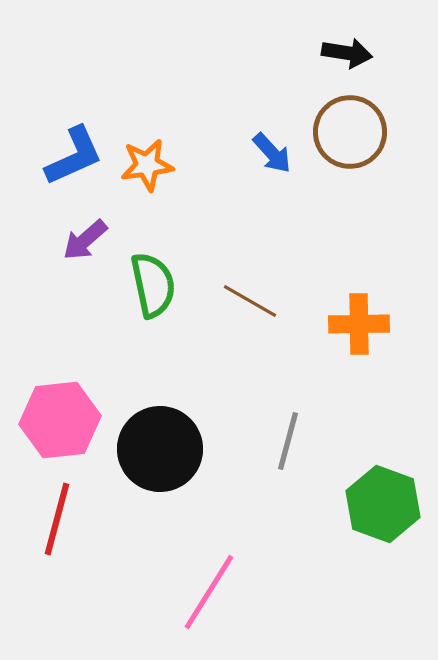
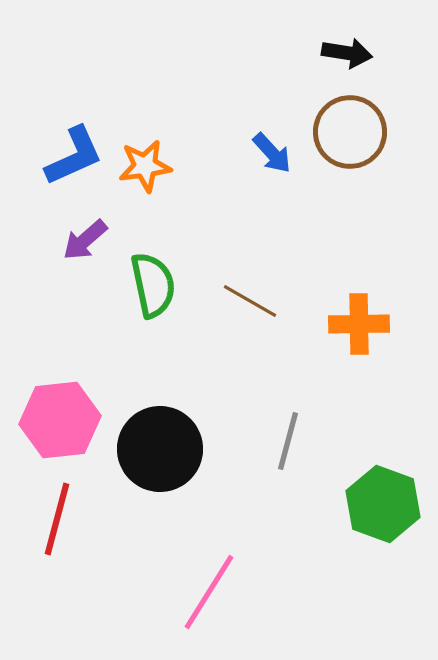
orange star: moved 2 px left, 1 px down
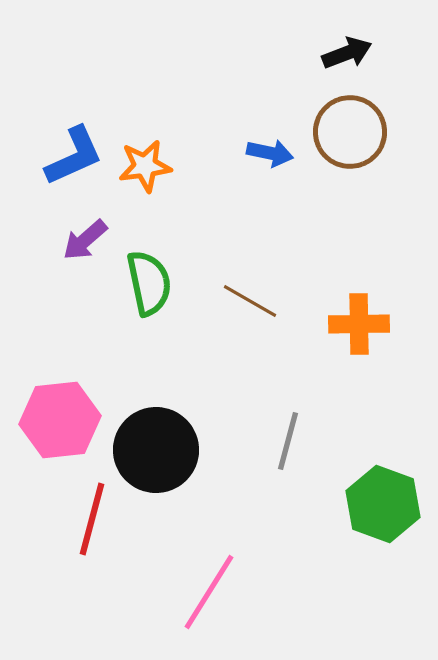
black arrow: rotated 30 degrees counterclockwise
blue arrow: moved 2 px left; rotated 36 degrees counterclockwise
green semicircle: moved 4 px left, 2 px up
black circle: moved 4 px left, 1 px down
red line: moved 35 px right
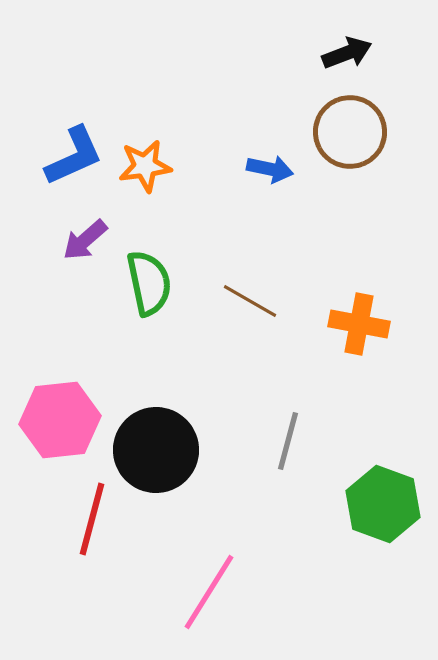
blue arrow: moved 16 px down
orange cross: rotated 12 degrees clockwise
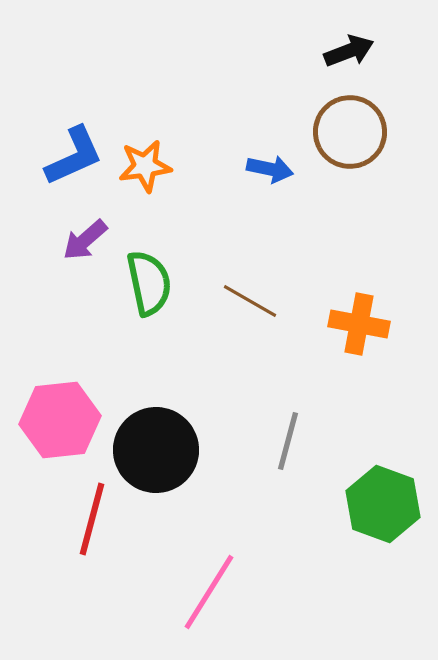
black arrow: moved 2 px right, 2 px up
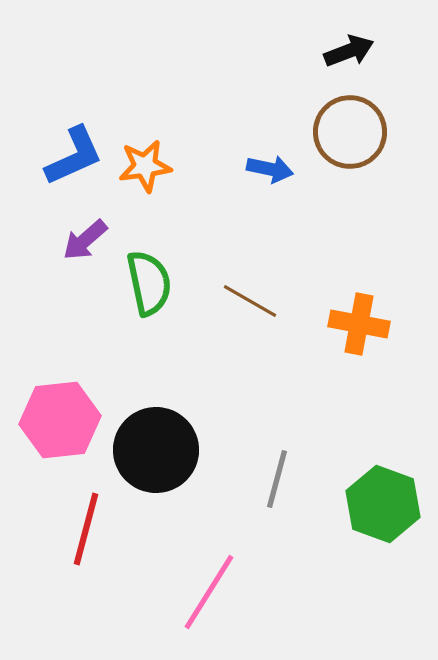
gray line: moved 11 px left, 38 px down
red line: moved 6 px left, 10 px down
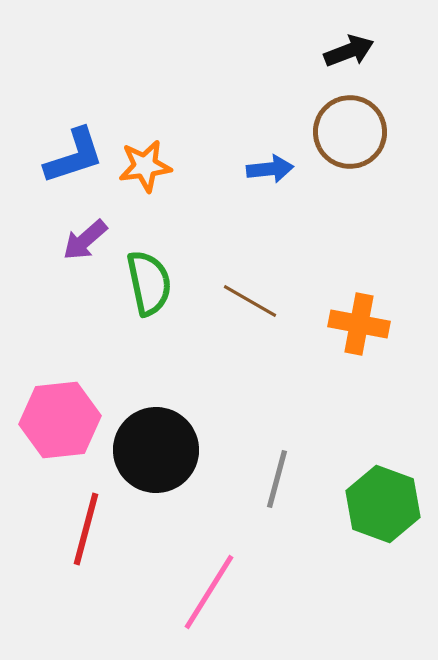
blue L-shape: rotated 6 degrees clockwise
blue arrow: rotated 18 degrees counterclockwise
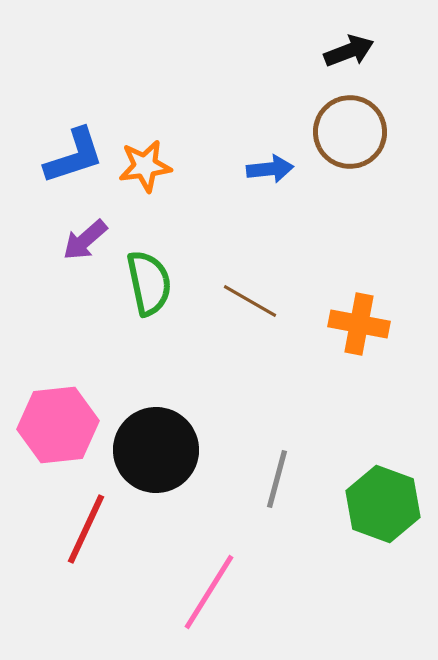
pink hexagon: moved 2 px left, 5 px down
red line: rotated 10 degrees clockwise
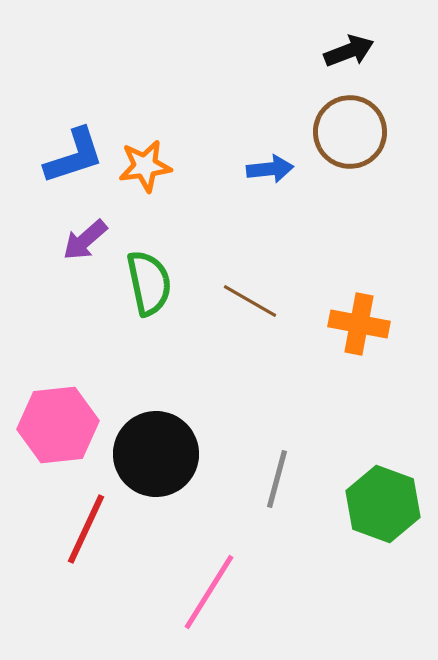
black circle: moved 4 px down
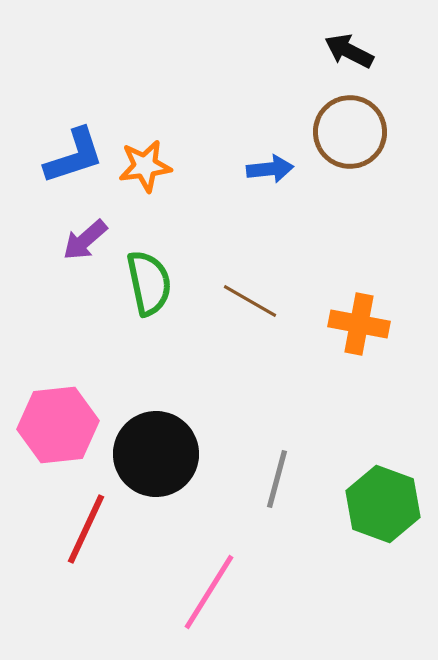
black arrow: rotated 132 degrees counterclockwise
